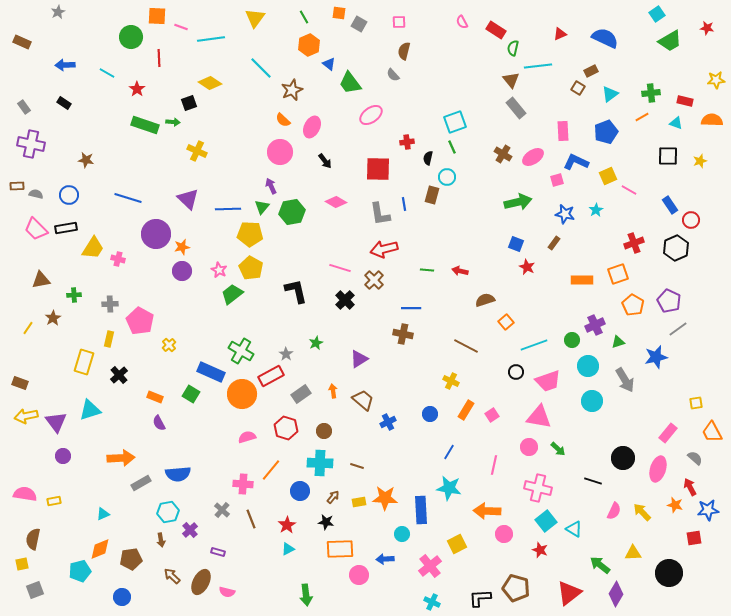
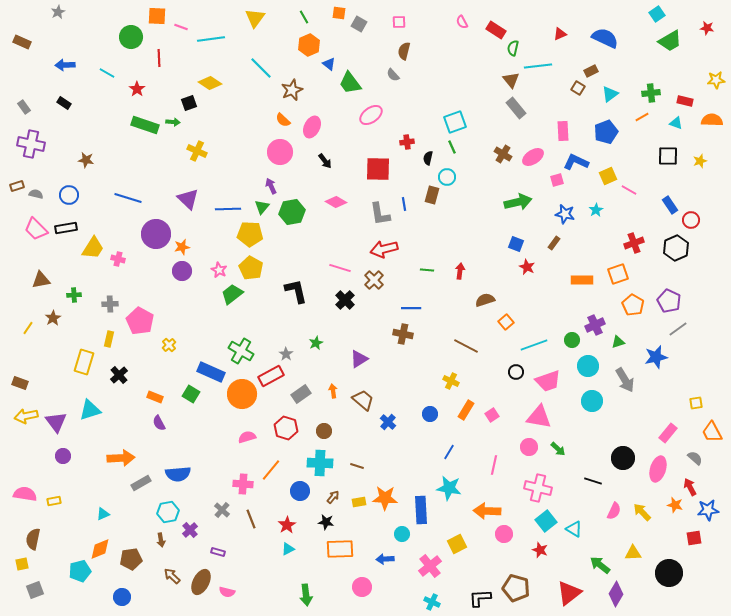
brown rectangle at (17, 186): rotated 16 degrees counterclockwise
red arrow at (460, 271): rotated 84 degrees clockwise
blue cross at (388, 422): rotated 21 degrees counterclockwise
pink circle at (359, 575): moved 3 px right, 12 px down
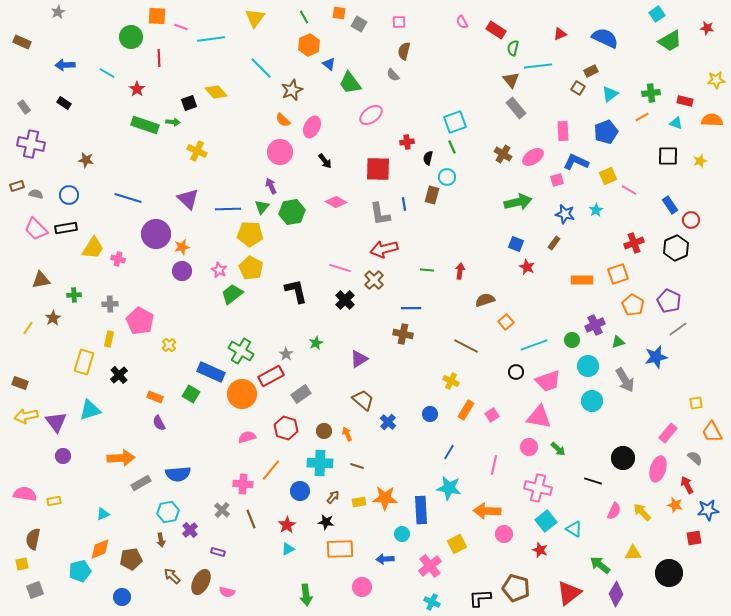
yellow diamond at (210, 83): moved 6 px right, 9 px down; rotated 15 degrees clockwise
orange arrow at (333, 391): moved 14 px right, 43 px down; rotated 16 degrees counterclockwise
red arrow at (690, 487): moved 3 px left, 2 px up
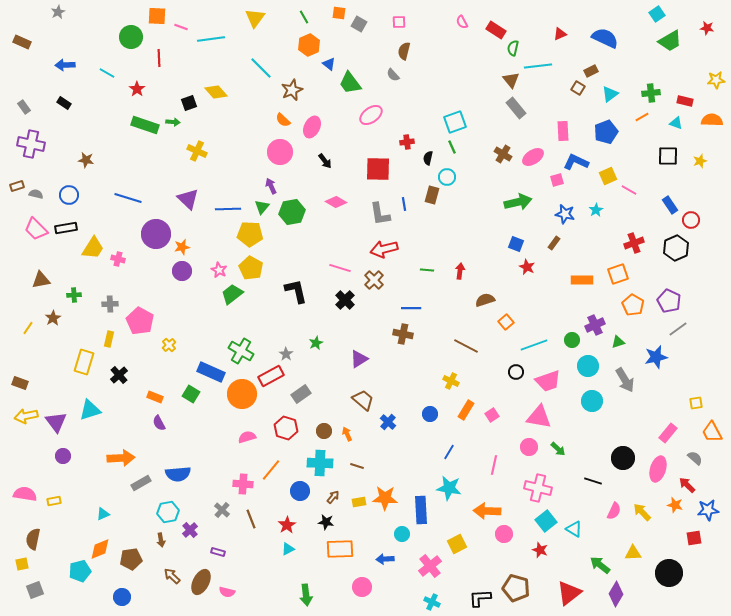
red arrow at (687, 485): rotated 18 degrees counterclockwise
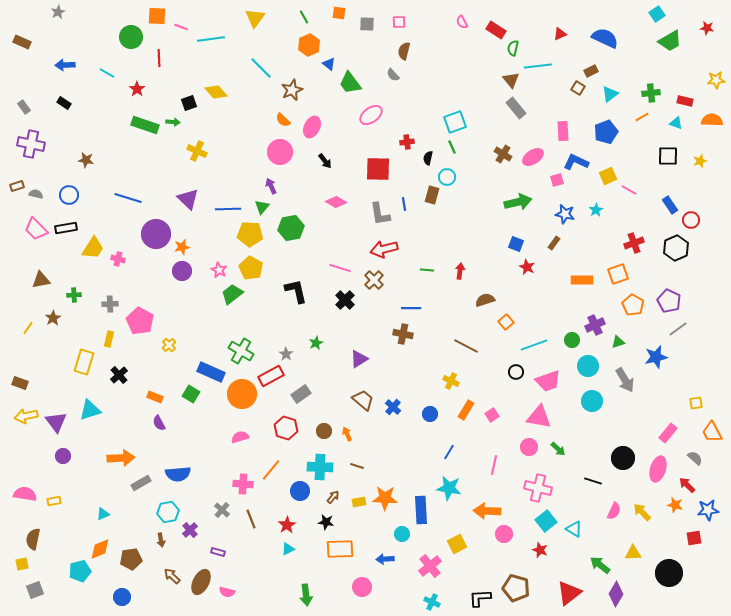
gray square at (359, 24): moved 8 px right; rotated 28 degrees counterclockwise
green hexagon at (292, 212): moved 1 px left, 16 px down
blue cross at (388, 422): moved 5 px right, 15 px up
pink semicircle at (247, 437): moved 7 px left
cyan cross at (320, 463): moved 4 px down
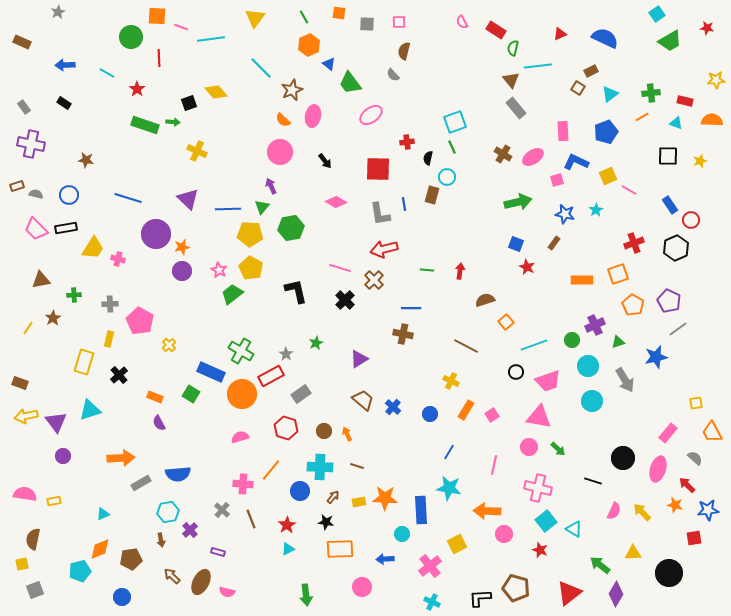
pink ellipse at (312, 127): moved 1 px right, 11 px up; rotated 15 degrees counterclockwise
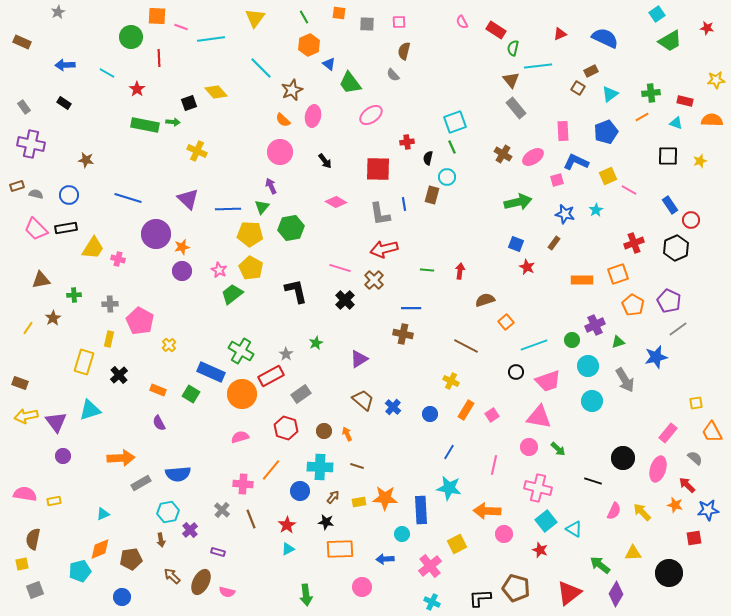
green rectangle at (145, 125): rotated 8 degrees counterclockwise
orange rectangle at (155, 397): moved 3 px right, 7 px up
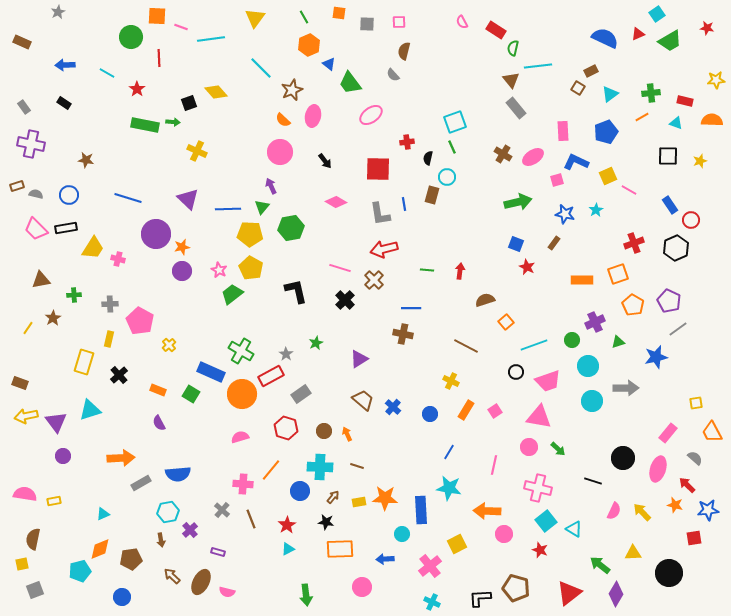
red triangle at (560, 34): moved 78 px right
purple cross at (595, 325): moved 3 px up
gray arrow at (625, 380): moved 1 px right, 8 px down; rotated 60 degrees counterclockwise
pink square at (492, 415): moved 3 px right, 4 px up
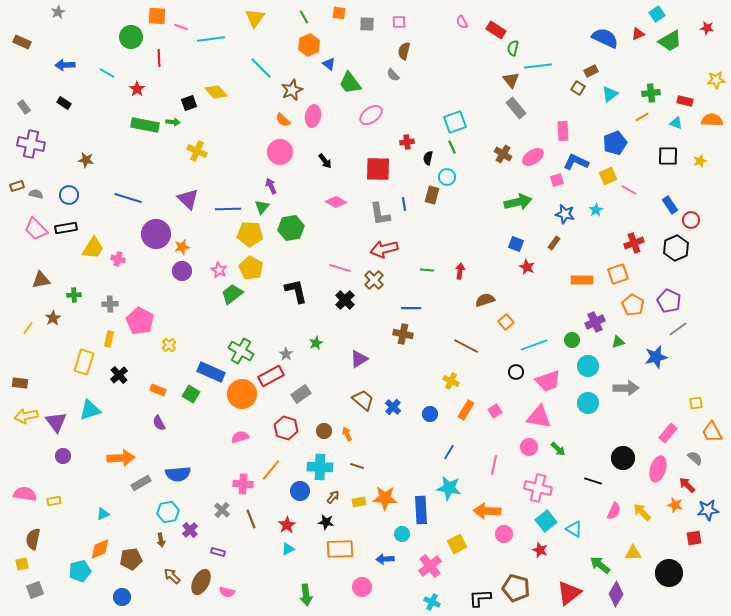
blue pentagon at (606, 132): moved 9 px right, 11 px down
brown rectangle at (20, 383): rotated 14 degrees counterclockwise
cyan circle at (592, 401): moved 4 px left, 2 px down
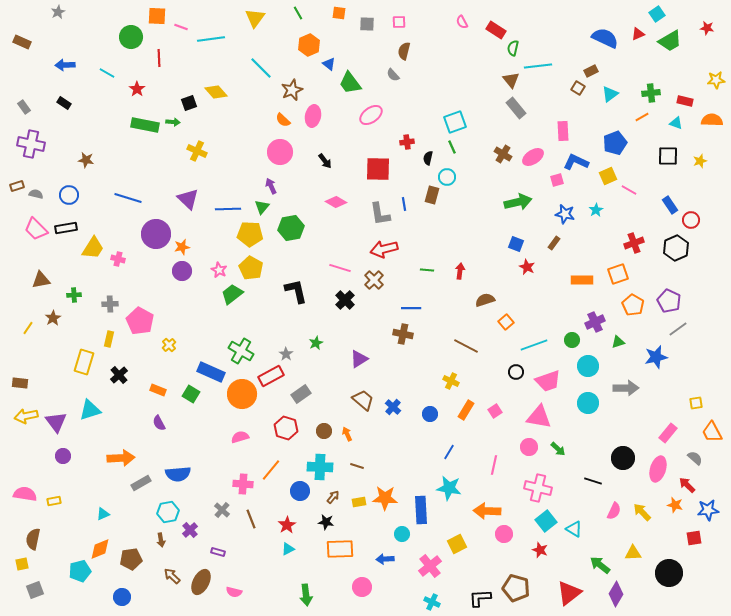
green line at (304, 17): moved 6 px left, 4 px up
pink semicircle at (227, 592): moved 7 px right
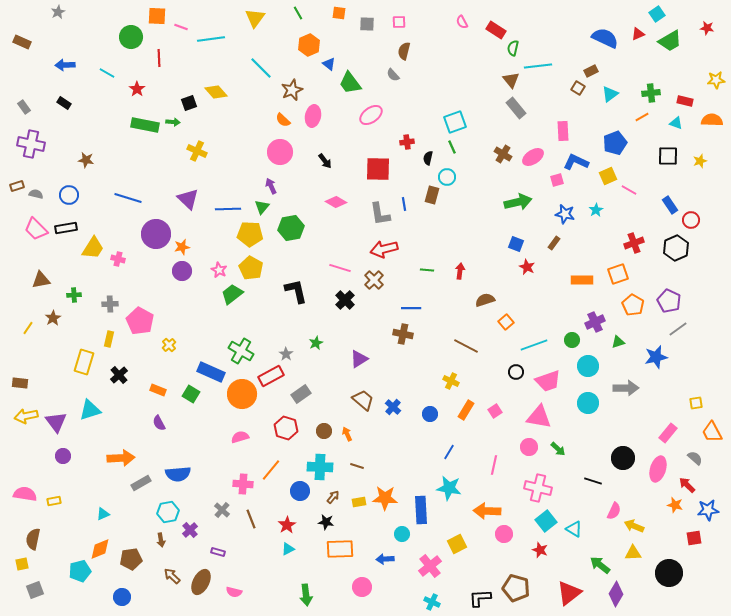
yellow arrow at (642, 512): moved 8 px left, 14 px down; rotated 24 degrees counterclockwise
